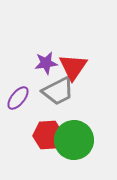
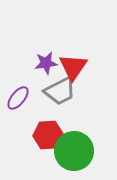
gray trapezoid: moved 2 px right
green circle: moved 11 px down
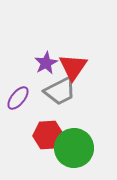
purple star: rotated 20 degrees counterclockwise
green circle: moved 3 px up
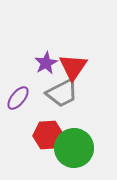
gray trapezoid: moved 2 px right, 2 px down
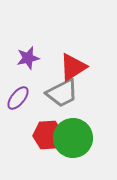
purple star: moved 18 px left, 5 px up; rotated 15 degrees clockwise
red triangle: rotated 24 degrees clockwise
green circle: moved 1 px left, 10 px up
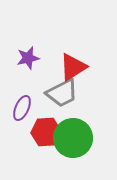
purple ellipse: moved 4 px right, 10 px down; rotated 15 degrees counterclockwise
red hexagon: moved 2 px left, 3 px up
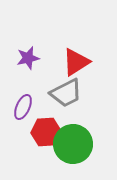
red triangle: moved 3 px right, 5 px up
gray trapezoid: moved 4 px right
purple ellipse: moved 1 px right, 1 px up
green circle: moved 6 px down
